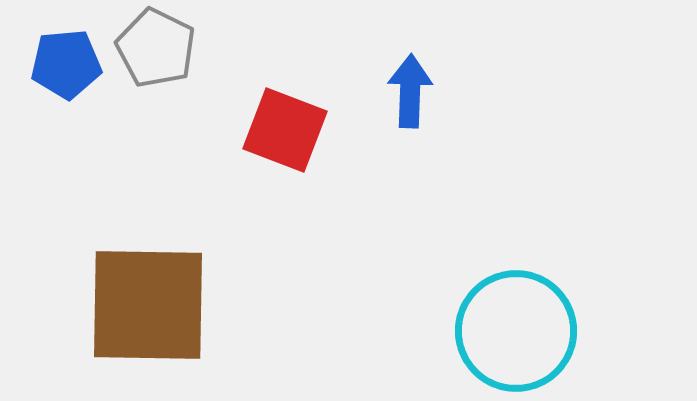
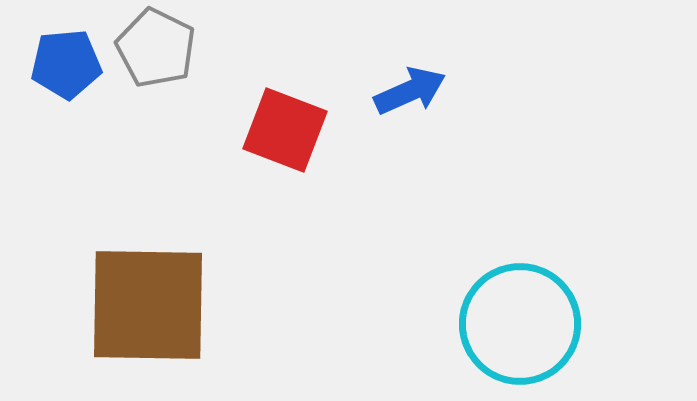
blue arrow: rotated 64 degrees clockwise
cyan circle: moved 4 px right, 7 px up
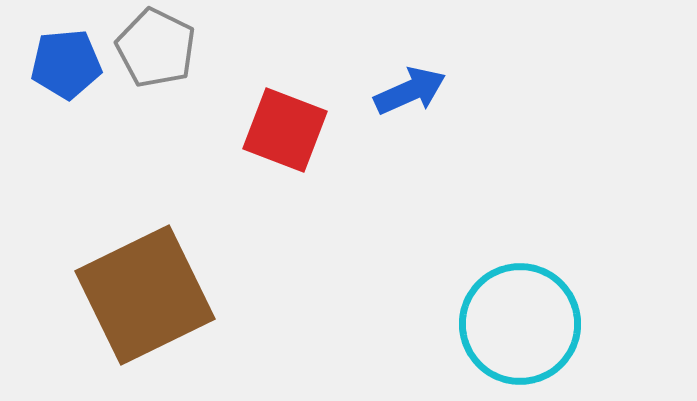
brown square: moved 3 px left, 10 px up; rotated 27 degrees counterclockwise
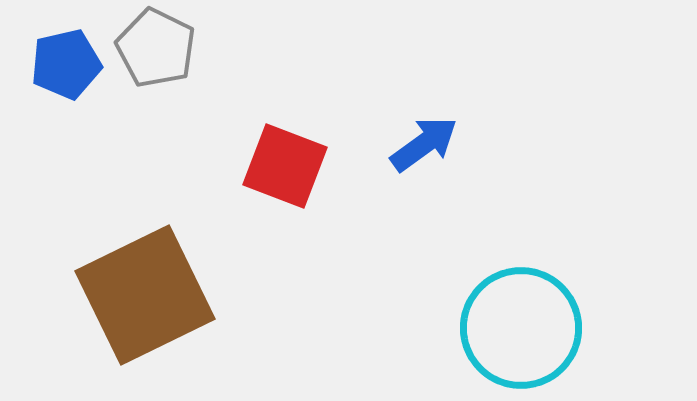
blue pentagon: rotated 8 degrees counterclockwise
blue arrow: moved 14 px right, 53 px down; rotated 12 degrees counterclockwise
red square: moved 36 px down
cyan circle: moved 1 px right, 4 px down
